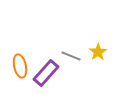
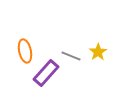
orange ellipse: moved 5 px right, 15 px up
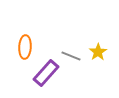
orange ellipse: moved 4 px up; rotated 15 degrees clockwise
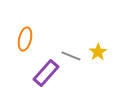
orange ellipse: moved 8 px up; rotated 10 degrees clockwise
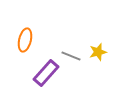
orange ellipse: moved 1 px down
yellow star: rotated 18 degrees clockwise
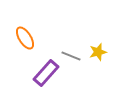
orange ellipse: moved 2 px up; rotated 45 degrees counterclockwise
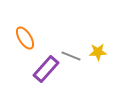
yellow star: rotated 12 degrees clockwise
purple rectangle: moved 4 px up
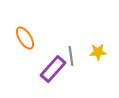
gray line: rotated 60 degrees clockwise
purple rectangle: moved 7 px right
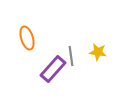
orange ellipse: moved 2 px right; rotated 15 degrees clockwise
yellow star: rotated 12 degrees clockwise
